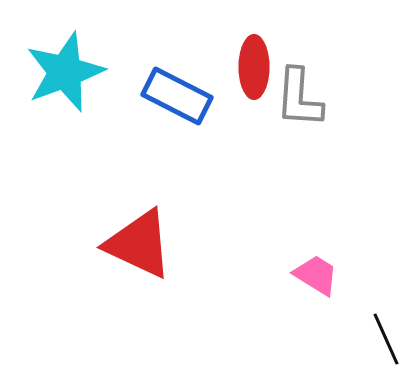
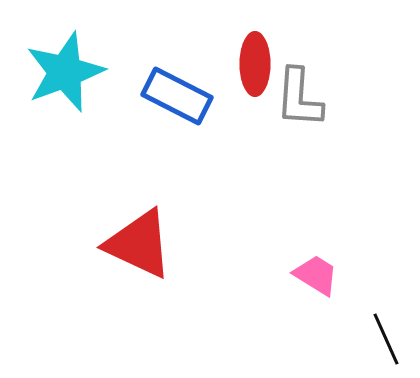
red ellipse: moved 1 px right, 3 px up
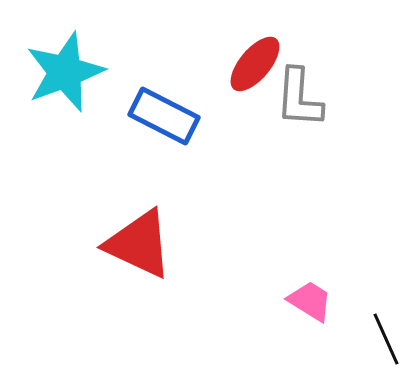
red ellipse: rotated 40 degrees clockwise
blue rectangle: moved 13 px left, 20 px down
pink trapezoid: moved 6 px left, 26 px down
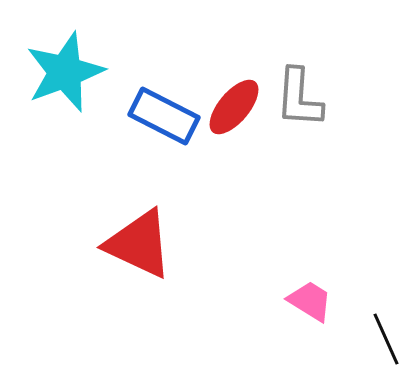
red ellipse: moved 21 px left, 43 px down
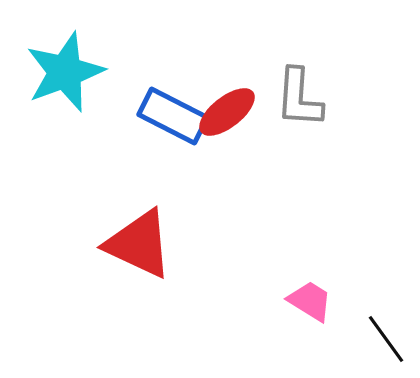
red ellipse: moved 7 px left, 5 px down; rotated 12 degrees clockwise
blue rectangle: moved 9 px right
black line: rotated 12 degrees counterclockwise
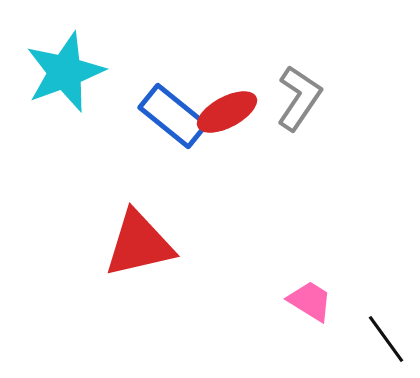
gray L-shape: rotated 150 degrees counterclockwise
red ellipse: rotated 10 degrees clockwise
blue rectangle: rotated 12 degrees clockwise
red triangle: rotated 38 degrees counterclockwise
